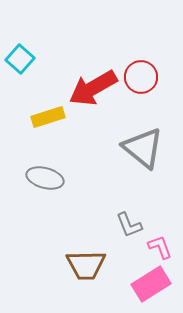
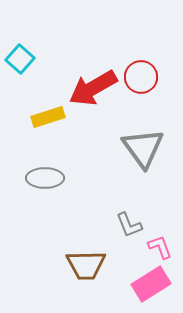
gray triangle: rotated 15 degrees clockwise
gray ellipse: rotated 15 degrees counterclockwise
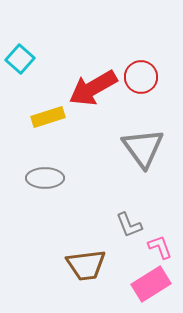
brown trapezoid: rotated 6 degrees counterclockwise
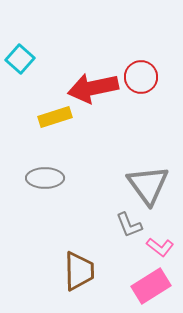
red arrow: rotated 18 degrees clockwise
yellow rectangle: moved 7 px right
gray triangle: moved 5 px right, 37 px down
pink L-shape: rotated 148 degrees clockwise
brown trapezoid: moved 7 px left, 6 px down; rotated 84 degrees counterclockwise
pink rectangle: moved 2 px down
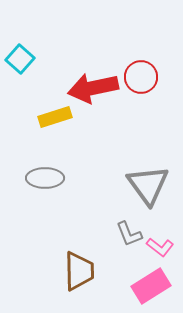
gray L-shape: moved 9 px down
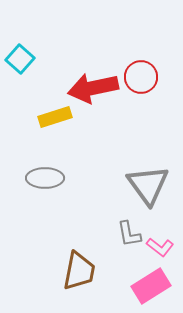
gray L-shape: rotated 12 degrees clockwise
brown trapezoid: rotated 12 degrees clockwise
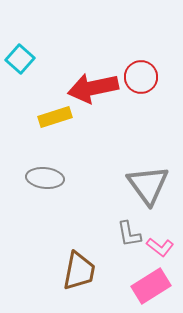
gray ellipse: rotated 6 degrees clockwise
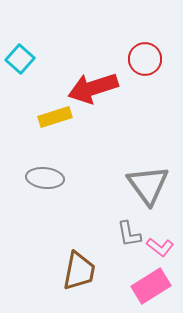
red circle: moved 4 px right, 18 px up
red arrow: rotated 6 degrees counterclockwise
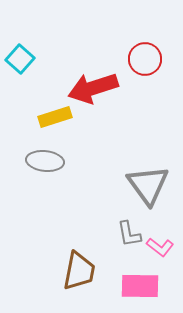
gray ellipse: moved 17 px up
pink rectangle: moved 11 px left; rotated 33 degrees clockwise
